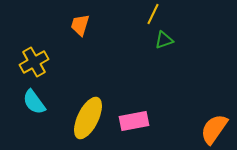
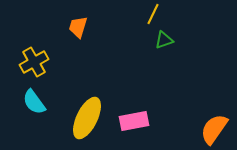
orange trapezoid: moved 2 px left, 2 px down
yellow ellipse: moved 1 px left
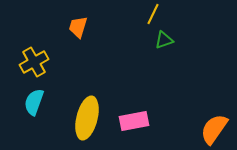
cyan semicircle: rotated 56 degrees clockwise
yellow ellipse: rotated 12 degrees counterclockwise
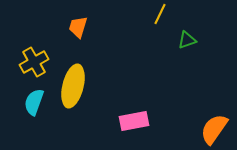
yellow line: moved 7 px right
green triangle: moved 23 px right
yellow ellipse: moved 14 px left, 32 px up
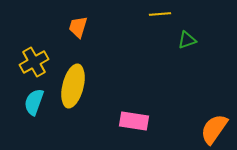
yellow line: rotated 60 degrees clockwise
pink rectangle: rotated 20 degrees clockwise
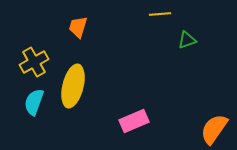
pink rectangle: rotated 32 degrees counterclockwise
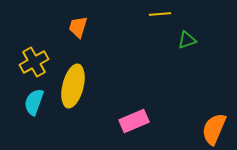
orange semicircle: rotated 12 degrees counterclockwise
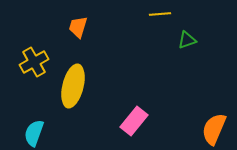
cyan semicircle: moved 31 px down
pink rectangle: rotated 28 degrees counterclockwise
